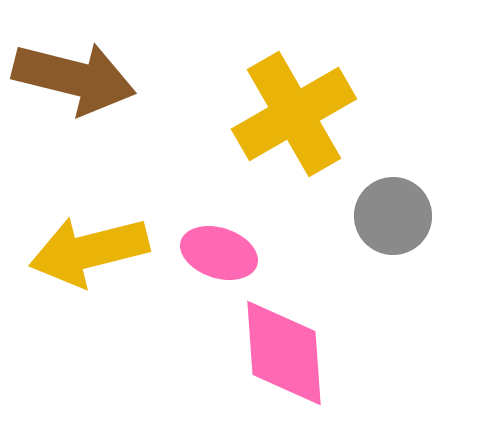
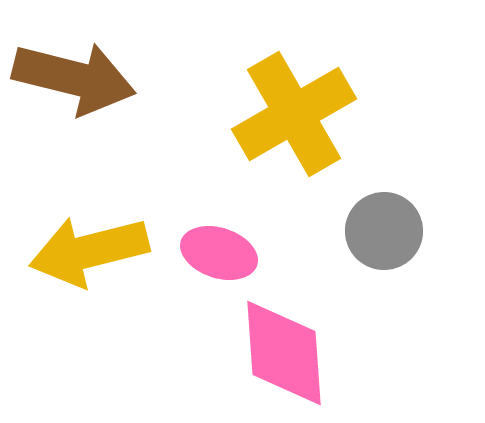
gray circle: moved 9 px left, 15 px down
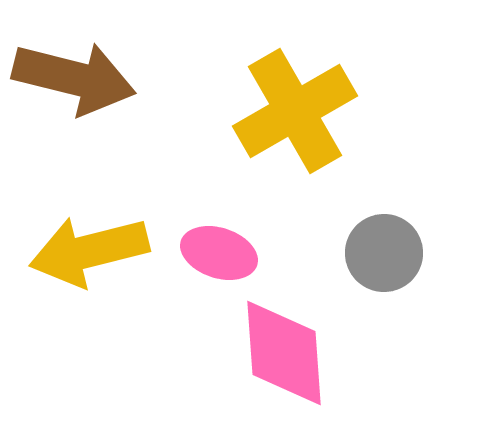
yellow cross: moved 1 px right, 3 px up
gray circle: moved 22 px down
